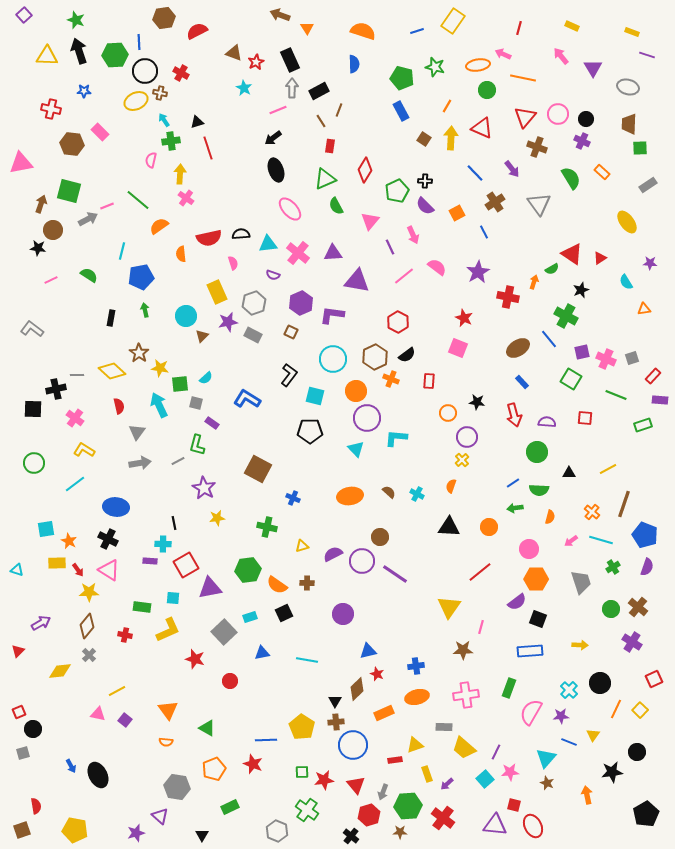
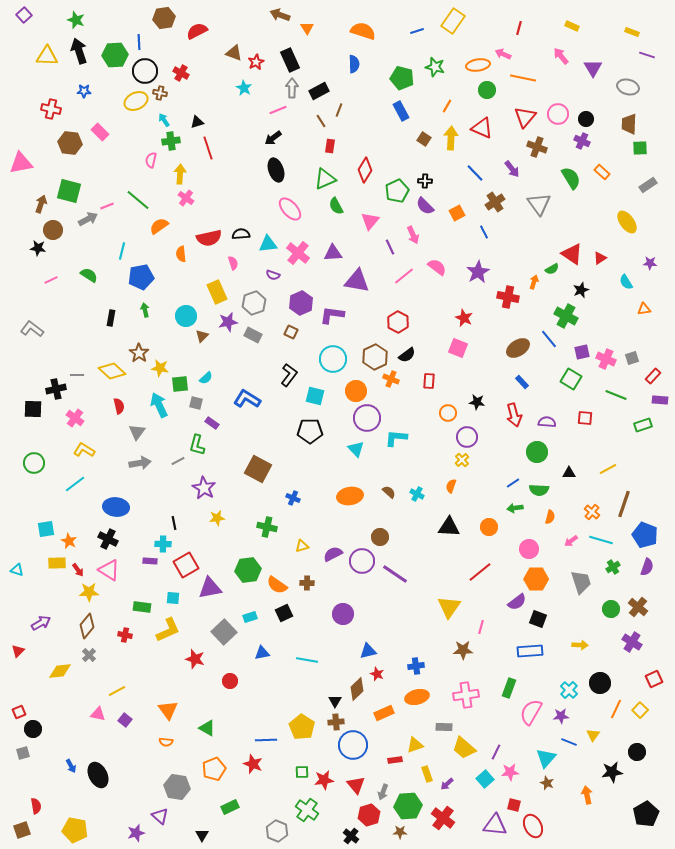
brown hexagon at (72, 144): moved 2 px left, 1 px up
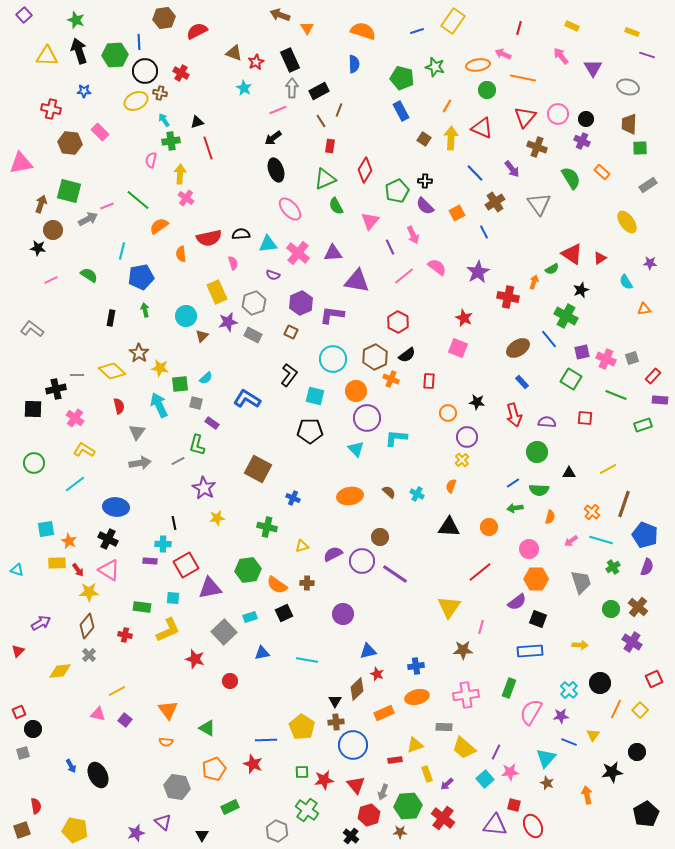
purple triangle at (160, 816): moved 3 px right, 6 px down
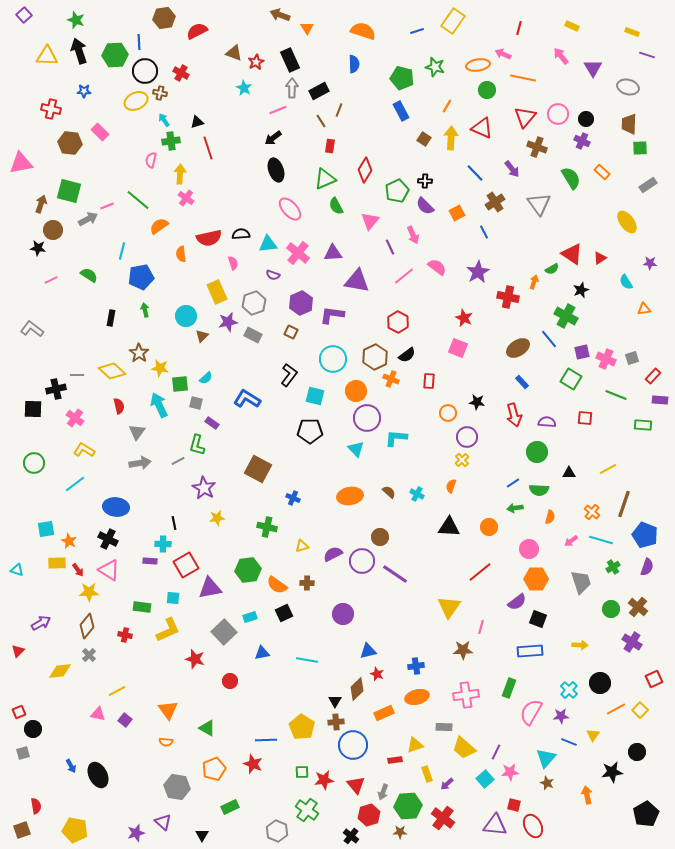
green rectangle at (643, 425): rotated 24 degrees clockwise
orange line at (616, 709): rotated 36 degrees clockwise
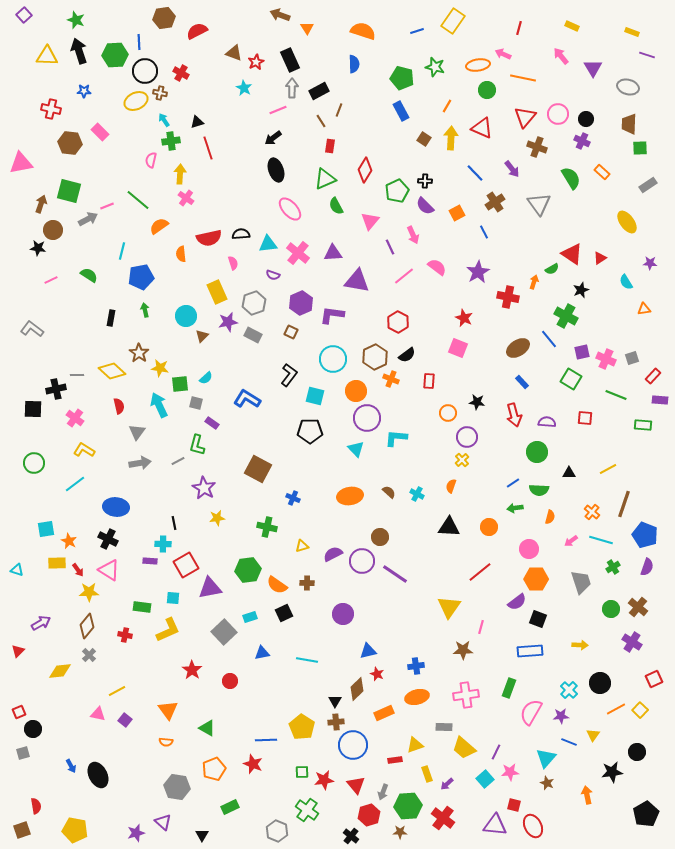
red star at (195, 659): moved 3 px left, 11 px down; rotated 18 degrees clockwise
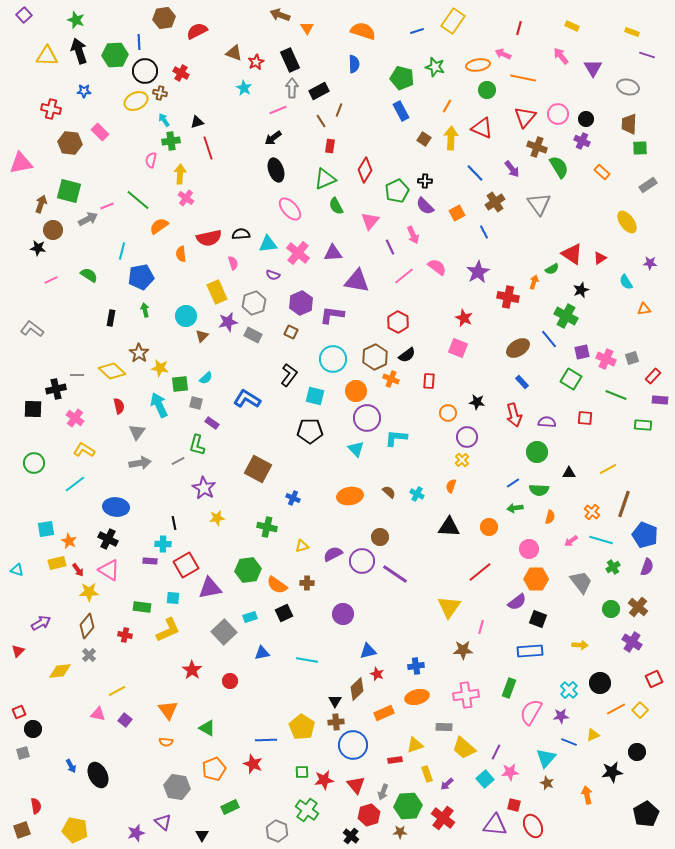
green semicircle at (571, 178): moved 12 px left, 11 px up
yellow rectangle at (57, 563): rotated 12 degrees counterclockwise
gray trapezoid at (581, 582): rotated 20 degrees counterclockwise
yellow triangle at (593, 735): rotated 32 degrees clockwise
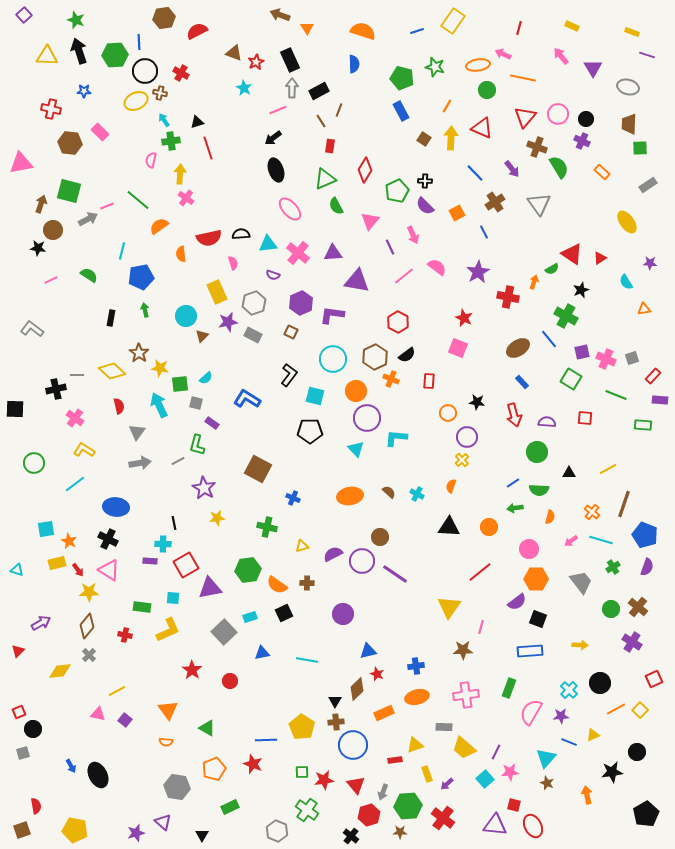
black square at (33, 409): moved 18 px left
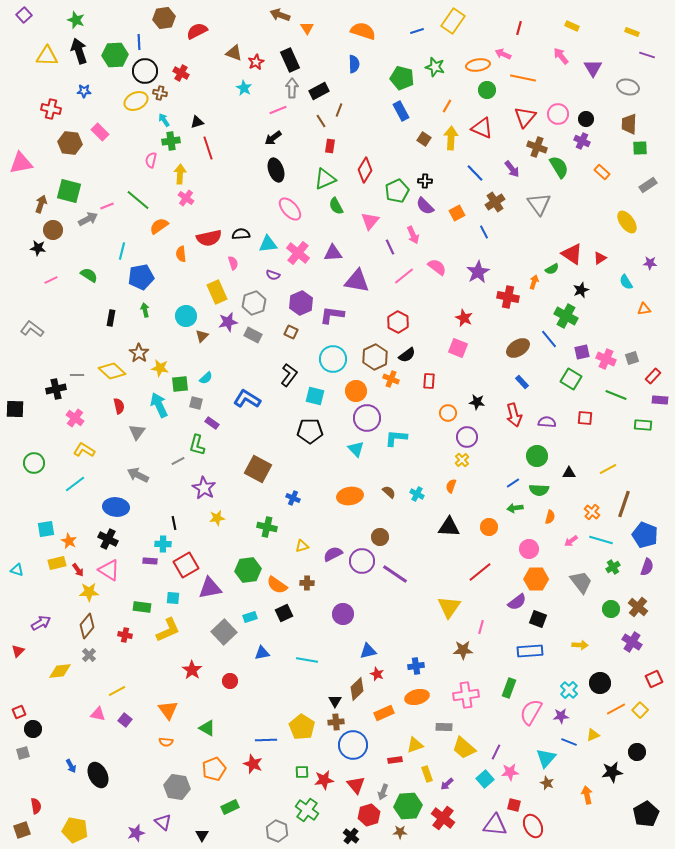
green circle at (537, 452): moved 4 px down
gray arrow at (140, 463): moved 2 px left, 12 px down; rotated 145 degrees counterclockwise
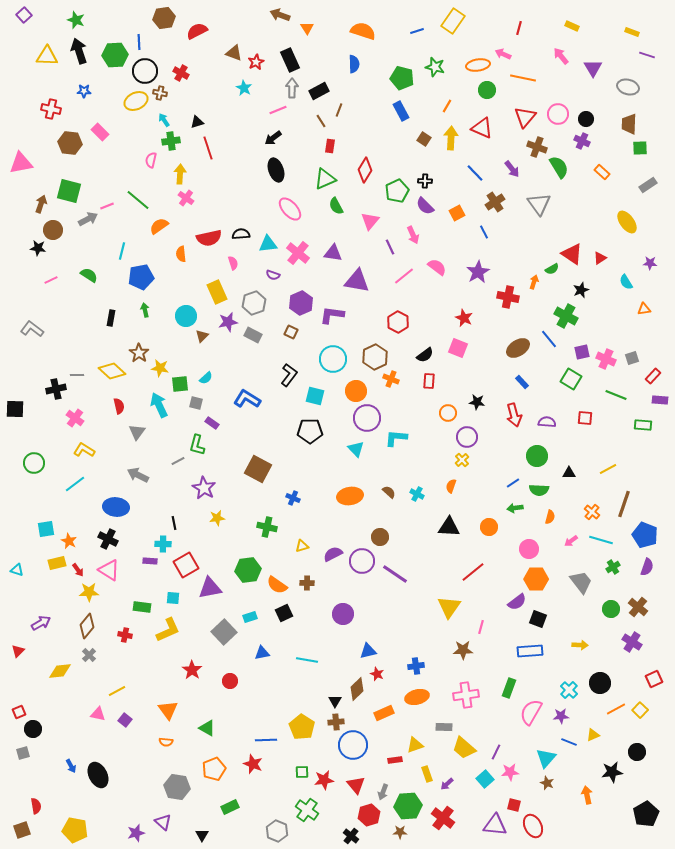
purple triangle at (333, 253): rotated 12 degrees clockwise
black semicircle at (407, 355): moved 18 px right
red line at (480, 572): moved 7 px left
